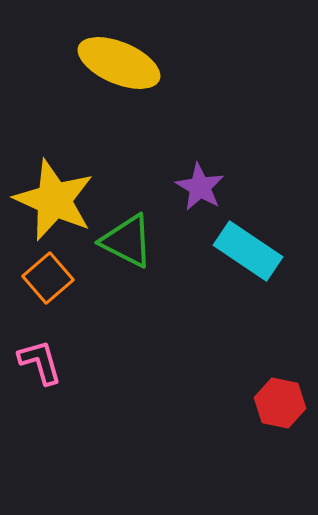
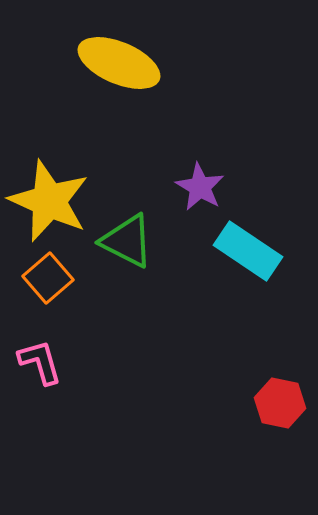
yellow star: moved 5 px left, 1 px down
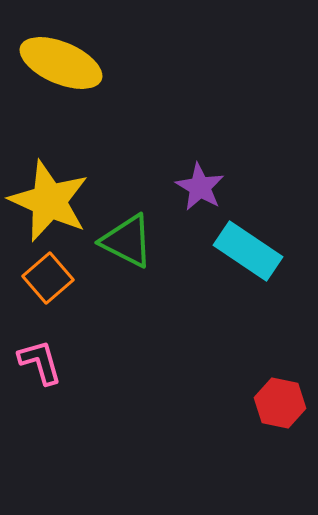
yellow ellipse: moved 58 px left
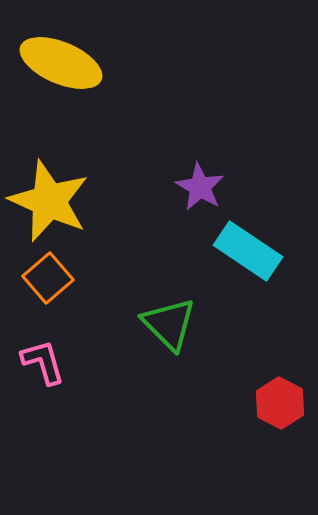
green triangle: moved 42 px right, 83 px down; rotated 18 degrees clockwise
pink L-shape: moved 3 px right
red hexagon: rotated 15 degrees clockwise
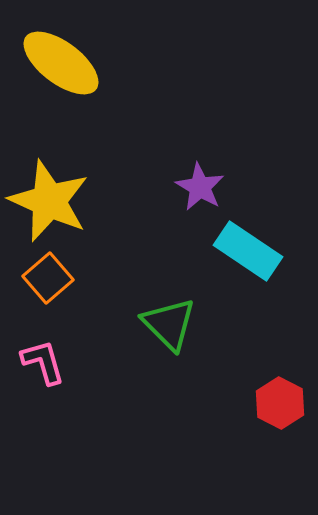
yellow ellipse: rotated 14 degrees clockwise
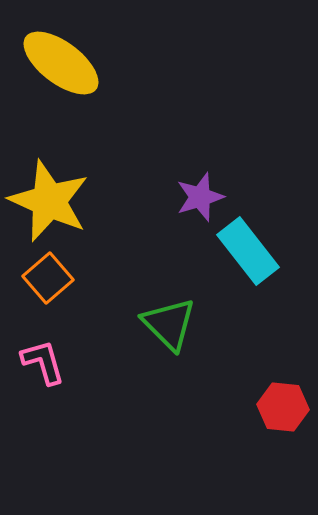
purple star: moved 10 px down; rotated 24 degrees clockwise
cyan rectangle: rotated 18 degrees clockwise
red hexagon: moved 3 px right, 4 px down; rotated 21 degrees counterclockwise
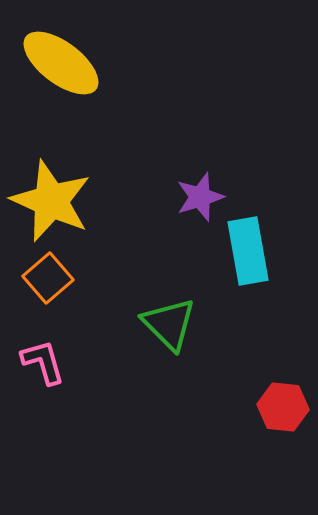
yellow star: moved 2 px right
cyan rectangle: rotated 28 degrees clockwise
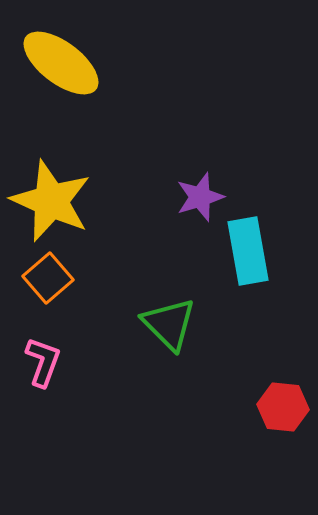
pink L-shape: rotated 36 degrees clockwise
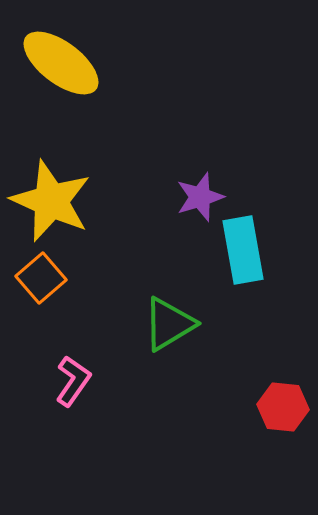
cyan rectangle: moved 5 px left, 1 px up
orange square: moved 7 px left
green triangle: rotated 44 degrees clockwise
pink L-shape: moved 30 px right, 19 px down; rotated 15 degrees clockwise
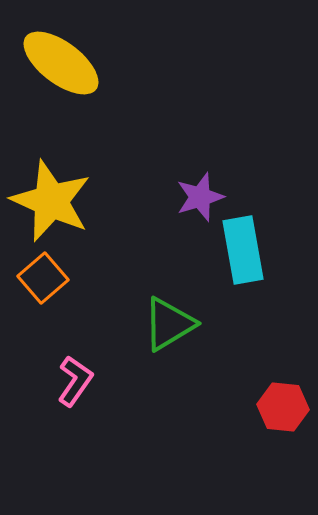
orange square: moved 2 px right
pink L-shape: moved 2 px right
